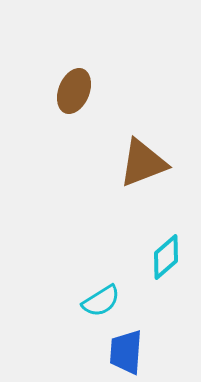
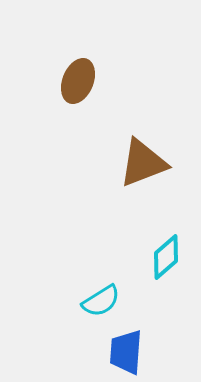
brown ellipse: moved 4 px right, 10 px up
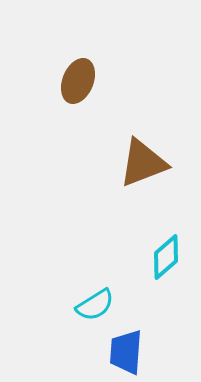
cyan semicircle: moved 6 px left, 4 px down
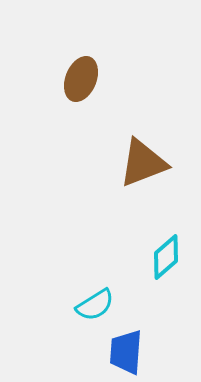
brown ellipse: moved 3 px right, 2 px up
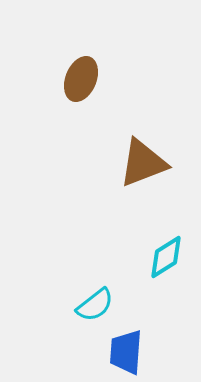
cyan diamond: rotated 9 degrees clockwise
cyan semicircle: rotated 6 degrees counterclockwise
